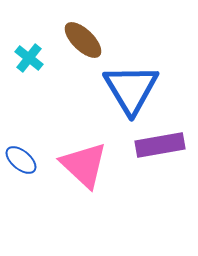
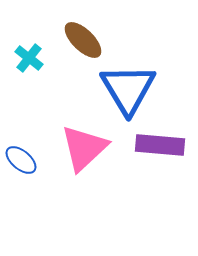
blue triangle: moved 3 px left
purple rectangle: rotated 15 degrees clockwise
pink triangle: moved 17 px up; rotated 34 degrees clockwise
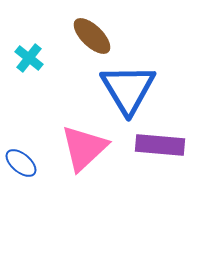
brown ellipse: moved 9 px right, 4 px up
blue ellipse: moved 3 px down
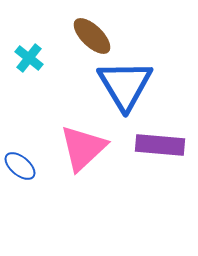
blue triangle: moved 3 px left, 4 px up
pink triangle: moved 1 px left
blue ellipse: moved 1 px left, 3 px down
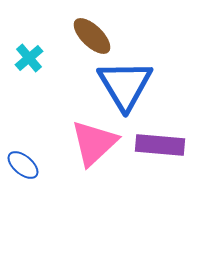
cyan cross: rotated 12 degrees clockwise
pink triangle: moved 11 px right, 5 px up
blue ellipse: moved 3 px right, 1 px up
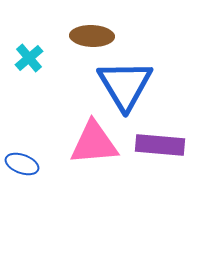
brown ellipse: rotated 42 degrees counterclockwise
pink triangle: rotated 38 degrees clockwise
blue ellipse: moved 1 px left, 1 px up; rotated 20 degrees counterclockwise
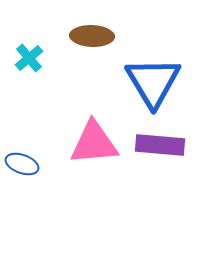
blue triangle: moved 28 px right, 3 px up
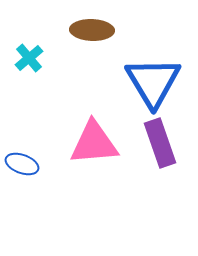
brown ellipse: moved 6 px up
purple rectangle: moved 2 px up; rotated 66 degrees clockwise
